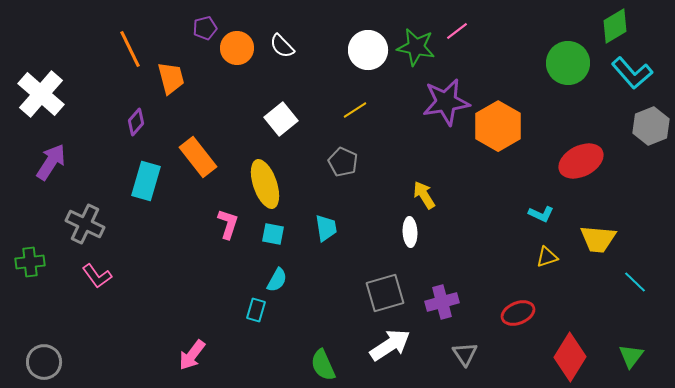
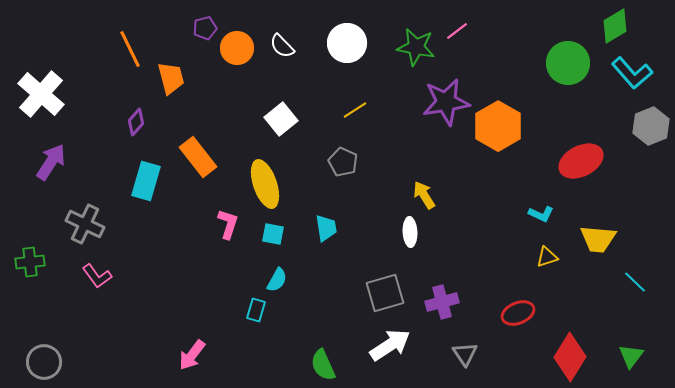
white circle at (368, 50): moved 21 px left, 7 px up
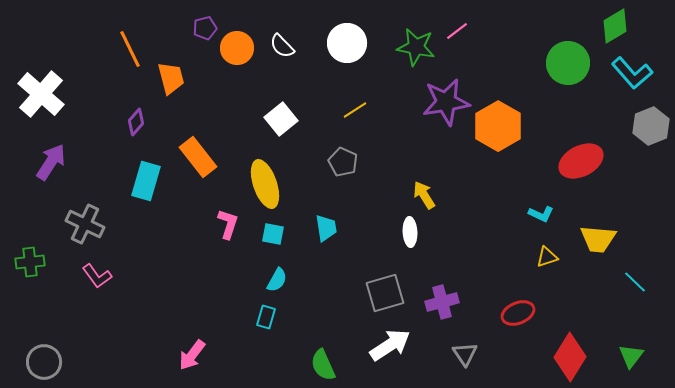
cyan rectangle at (256, 310): moved 10 px right, 7 px down
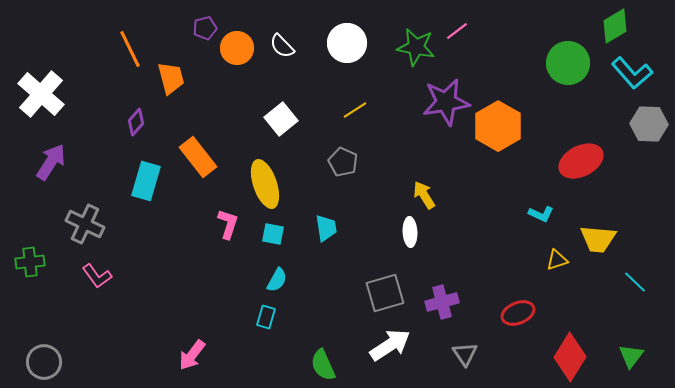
gray hexagon at (651, 126): moved 2 px left, 2 px up; rotated 24 degrees clockwise
yellow triangle at (547, 257): moved 10 px right, 3 px down
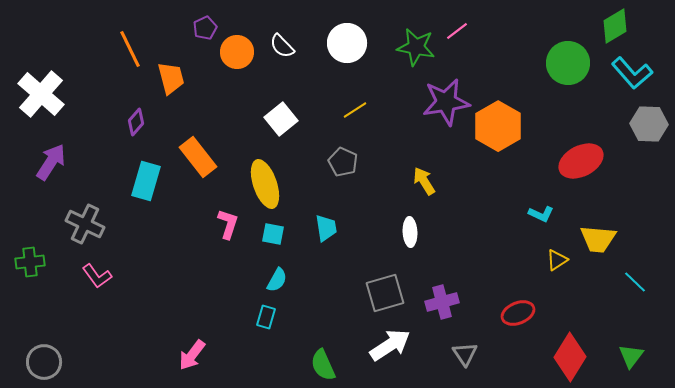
purple pentagon at (205, 28): rotated 10 degrees counterclockwise
orange circle at (237, 48): moved 4 px down
yellow arrow at (424, 195): moved 14 px up
yellow triangle at (557, 260): rotated 15 degrees counterclockwise
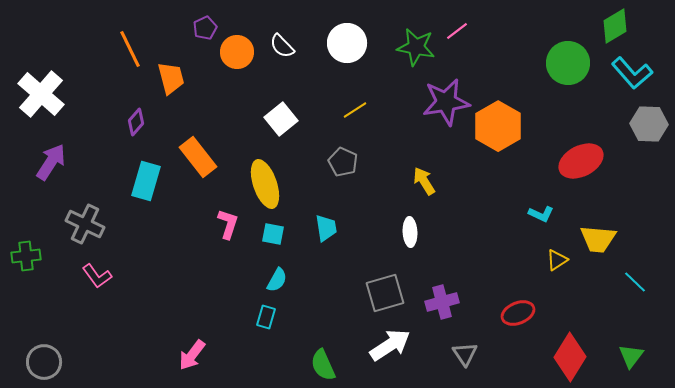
green cross at (30, 262): moved 4 px left, 6 px up
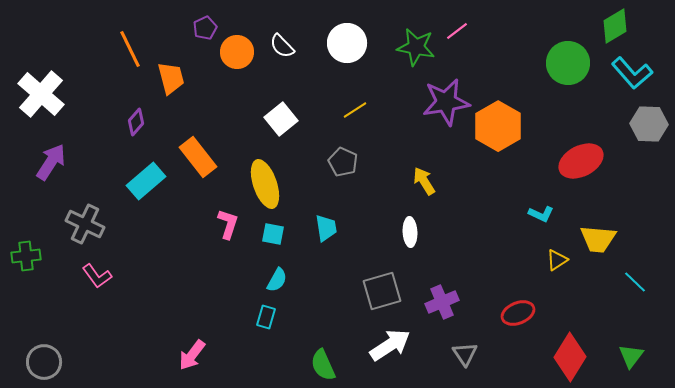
cyan rectangle at (146, 181): rotated 33 degrees clockwise
gray square at (385, 293): moved 3 px left, 2 px up
purple cross at (442, 302): rotated 8 degrees counterclockwise
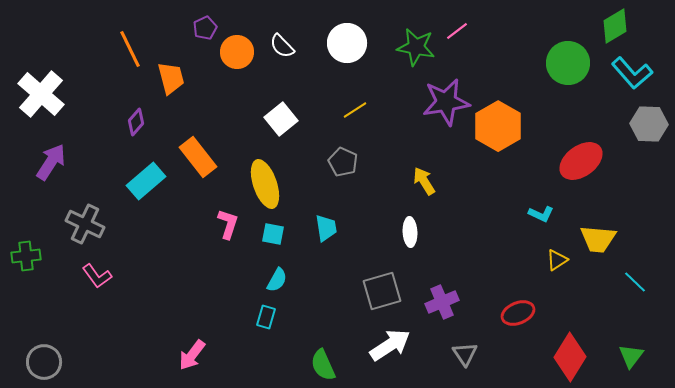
red ellipse at (581, 161): rotated 9 degrees counterclockwise
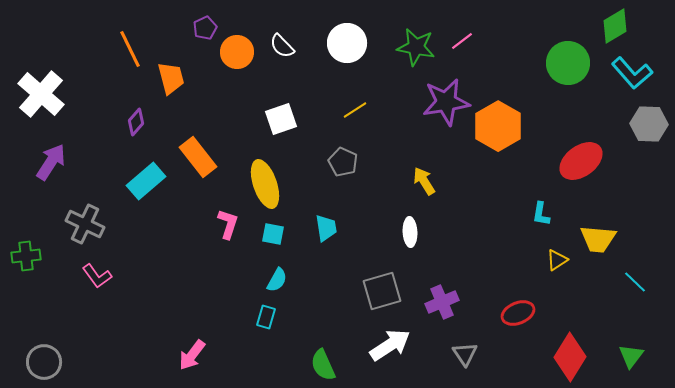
pink line at (457, 31): moved 5 px right, 10 px down
white square at (281, 119): rotated 20 degrees clockwise
cyan L-shape at (541, 214): rotated 75 degrees clockwise
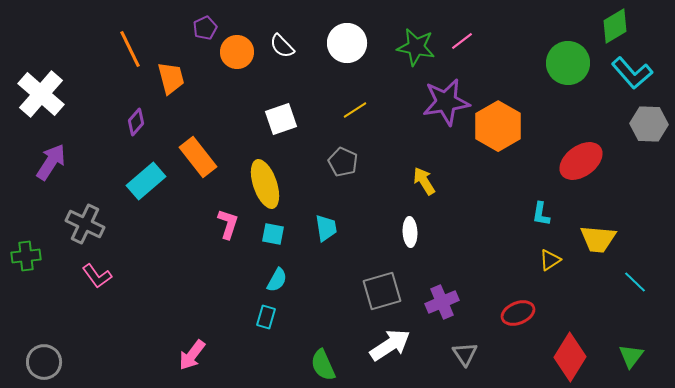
yellow triangle at (557, 260): moved 7 px left
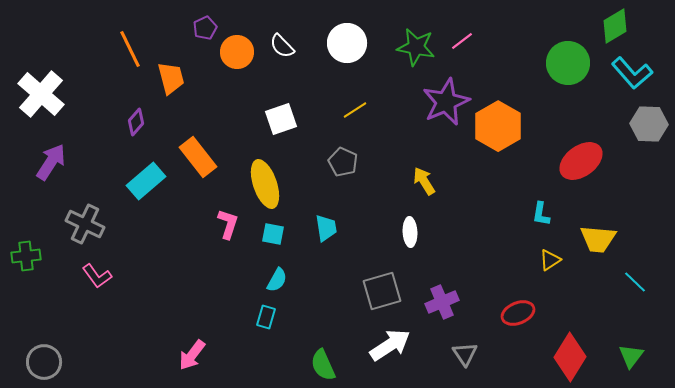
purple star at (446, 102): rotated 15 degrees counterclockwise
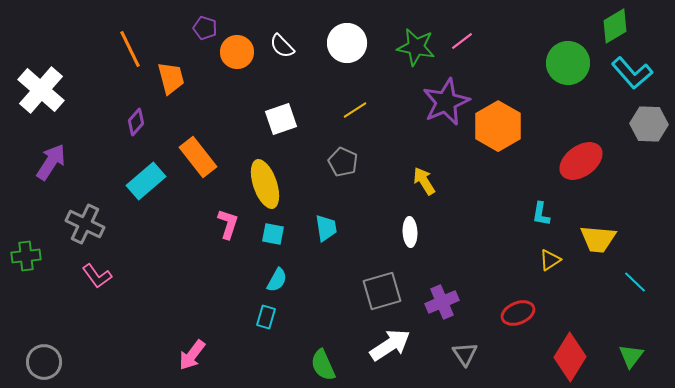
purple pentagon at (205, 28): rotated 30 degrees counterclockwise
white cross at (41, 94): moved 4 px up
